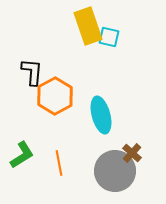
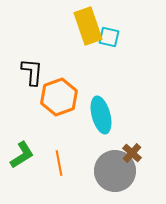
orange hexagon: moved 4 px right, 1 px down; rotated 9 degrees clockwise
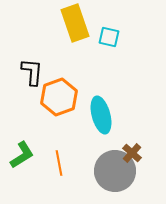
yellow rectangle: moved 13 px left, 3 px up
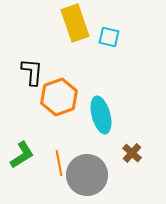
gray circle: moved 28 px left, 4 px down
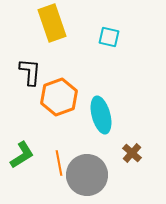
yellow rectangle: moved 23 px left
black L-shape: moved 2 px left
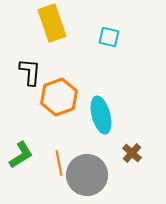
green L-shape: moved 1 px left
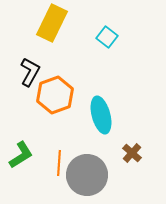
yellow rectangle: rotated 45 degrees clockwise
cyan square: moved 2 px left; rotated 25 degrees clockwise
black L-shape: rotated 24 degrees clockwise
orange hexagon: moved 4 px left, 2 px up
orange line: rotated 15 degrees clockwise
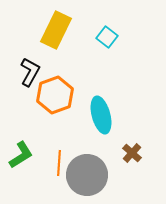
yellow rectangle: moved 4 px right, 7 px down
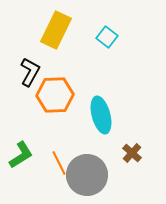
orange hexagon: rotated 18 degrees clockwise
orange line: rotated 30 degrees counterclockwise
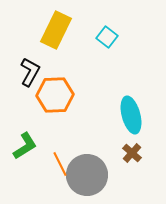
cyan ellipse: moved 30 px right
green L-shape: moved 4 px right, 9 px up
orange line: moved 1 px right, 1 px down
